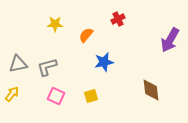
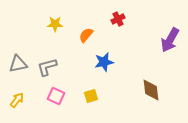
yellow arrow: moved 5 px right, 6 px down
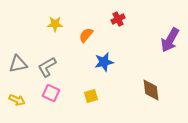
gray L-shape: rotated 15 degrees counterclockwise
pink square: moved 5 px left, 3 px up
yellow arrow: rotated 77 degrees clockwise
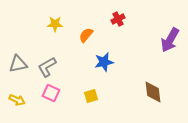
brown diamond: moved 2 px right, 2 px down
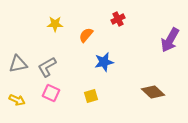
brown diamond: rotated 40 degrees counterclockwise
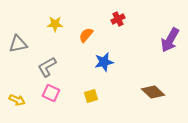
gray triangle: moved 20 px up
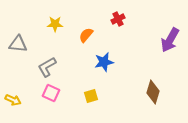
gray triangle: rotated 18 degrees clockwise
brown diamond: rotated 65 degrees clockwise
yellow arrow: moved 4 px left
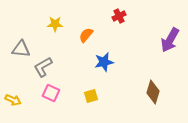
red cross: moved 1 px right, 3 px up
gray triangle: moved 3 px right, 5 px down
gray L-shape: moved 4 px left
